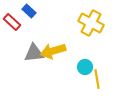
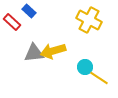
yellow cross: moved 2 px left, 3 px up
yellow line: moved 2 px right, 1 px up; rotated 48 degrees counterclockwise
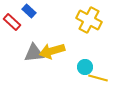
yellow arrow: moved 1 px left
yellow line: moved 1 px left; rotated 18 degrees counterclockwise
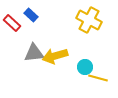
blue rectangle: moved 2 px right, 4 px down
red rectangle: moved 1 px down
yellow arrow: moved 3 px right, 5 px down
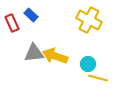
red rectangle: rotated 24 degrees clockwise
yellow arrow: rotated 35 degrees clockwise
cyan circle: moved 3 px right, 3 px up
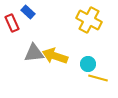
blue rectangle: moved 3 px left, 3 px up
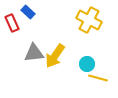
yellow arrow: rotated 75 degrees counterclockwise
cyan circle: moved 1 px left
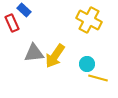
blue rectangle: moved 4 px left, 2 px up
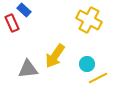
gray triangle: moved 6 px left, 16 px down
yellow line: rotated 42 degrees counterclockwise
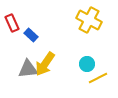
blue rectangle: moved 7 px right, 25 px down
yellow arrow: moved 10 px left, 8 px down
